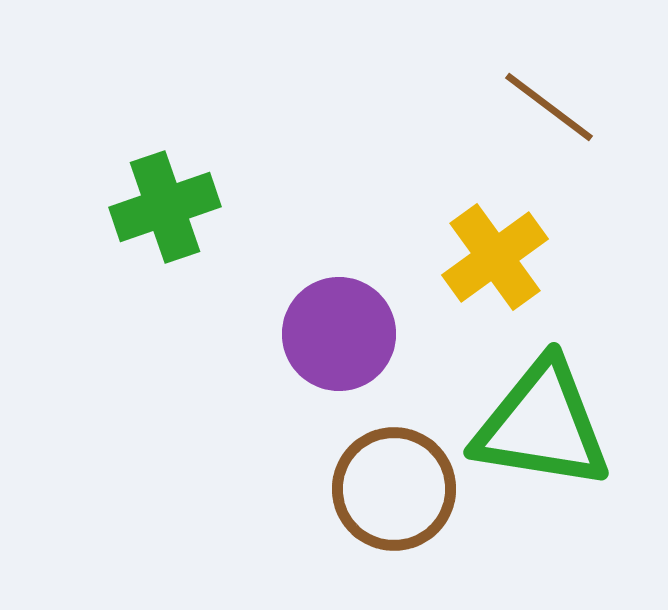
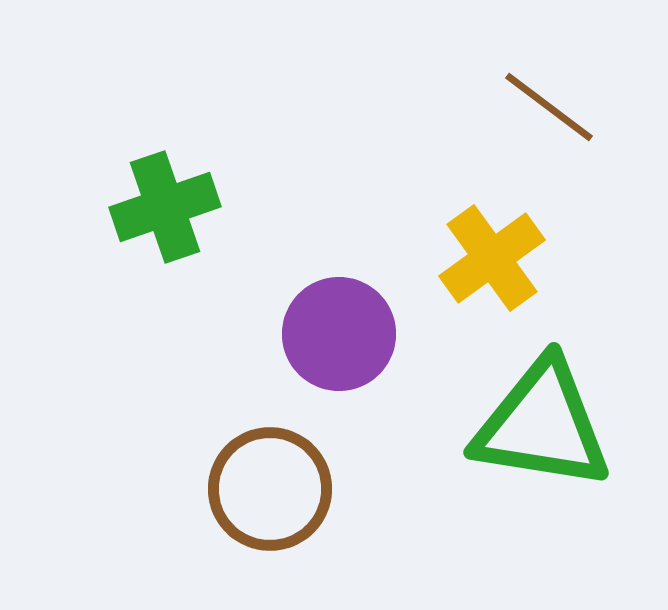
yellow cross: moved 3 px left, 1 px down
brown circle: moved 124 px left
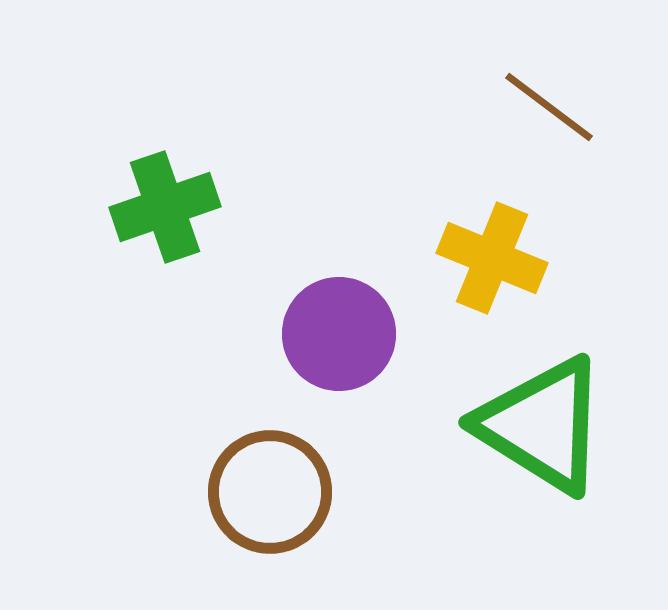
yellow cross: rotated 32 degrees counterclockwise
green triangle: rotated 23 degrees clockwise
brown circle: moved 3 px down
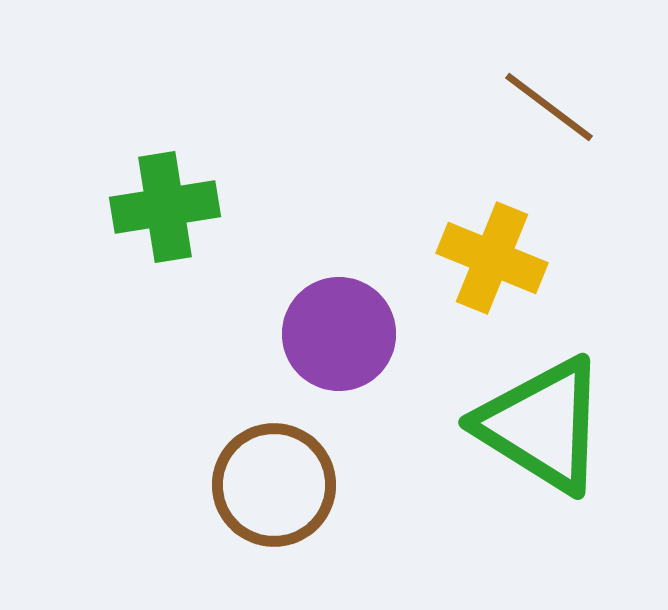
green cross: rotated 10 degrees clockwise
brown circle: moved 4 px right, 7 px up
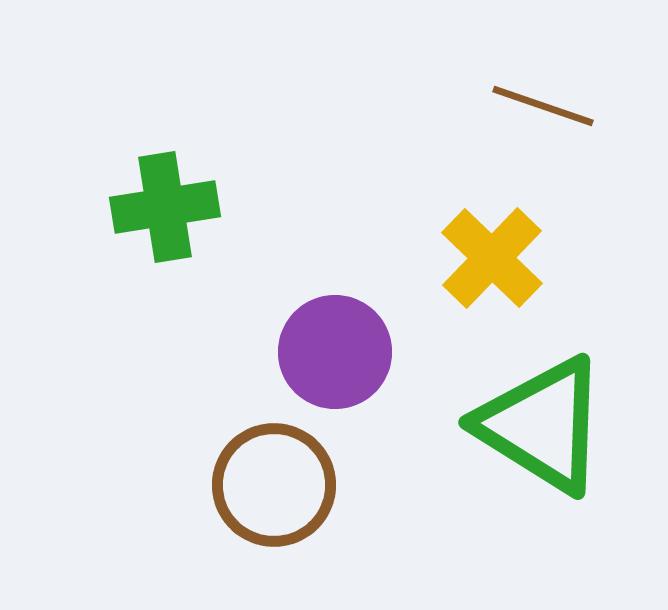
brown line: moved 6 px left, 1 px up; rotated 18 degrees counterclockwise
yellow cross: rotated 22 degrees clockwise
purple circle: moved 4 px left, 18 px down
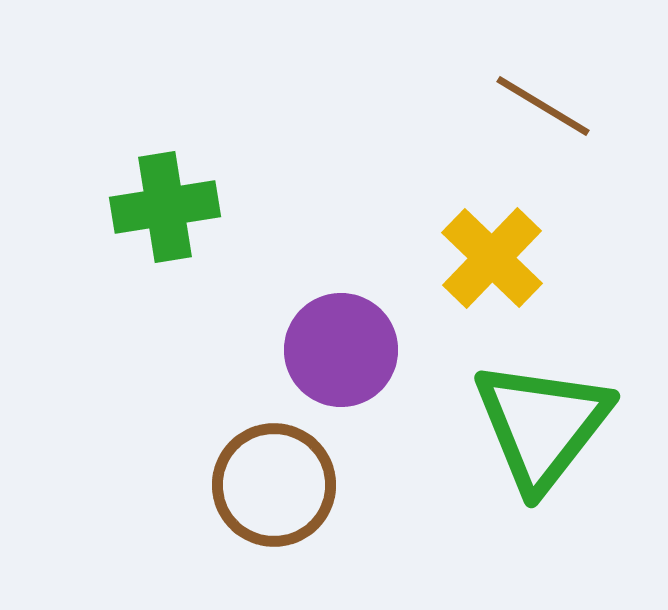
brown line: rotated 12 degrees clockwise
purple circle: moved 6 px right, 2 px up
green triangle: rotated 36 degrees clockwise
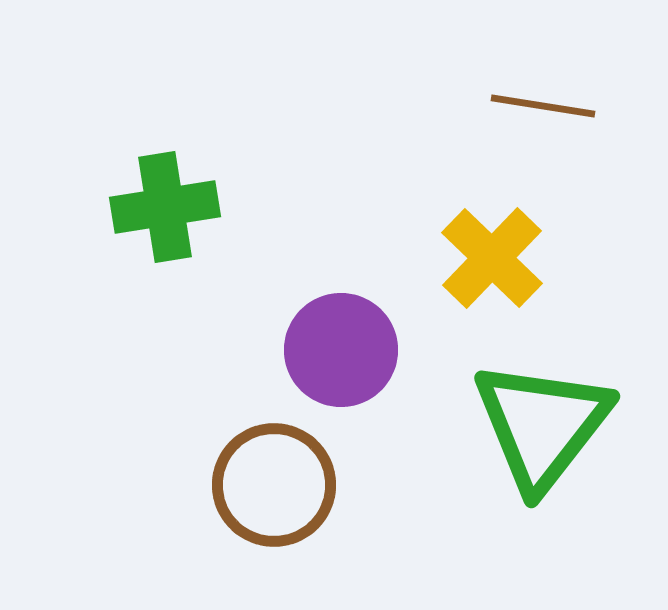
brown line: rotated 22 degrees counterclockwise
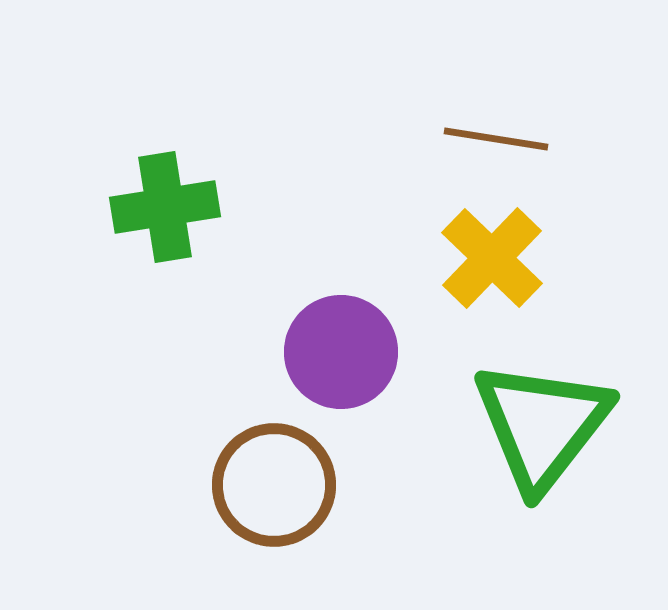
brown line: moved 47 px left, 33 px down
purple circle: moved 2 px down
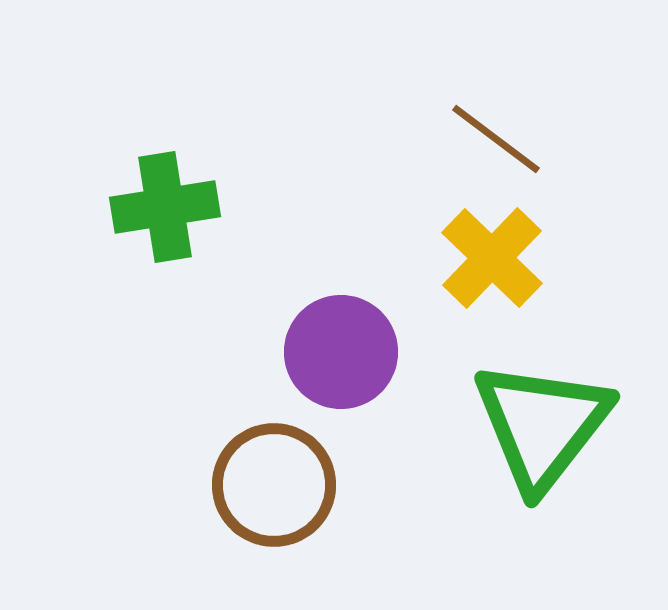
brown line: rotated 28 degrees clockwise
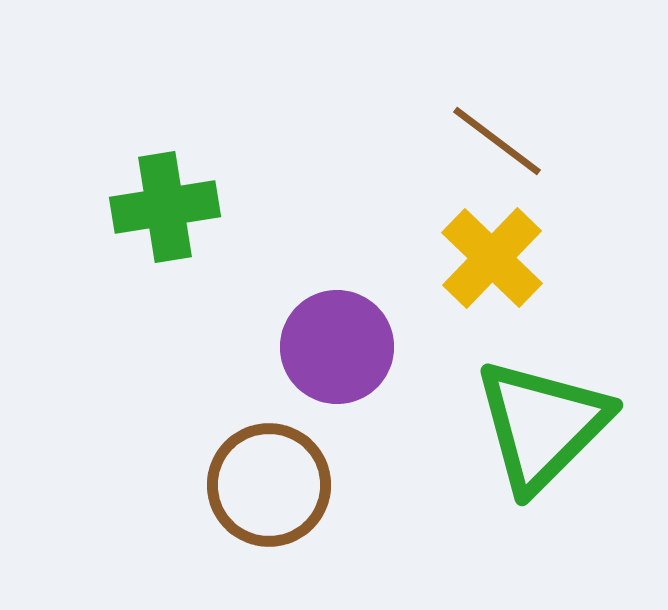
brown line: moved 1 px right, 2 px down
purple circle: moved 4 px left, 5 px up
green triangle: rotated 7 degrees clockwise
brown circle: moved 5 px left
